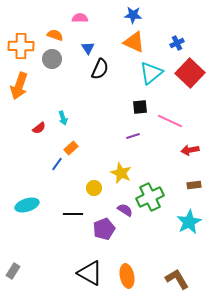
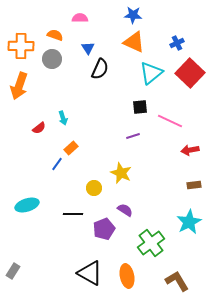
green cross: moved 1 px right, 46 px down; rotated 12 degrees counterclockwise
brown L-shape: moved 2 px down
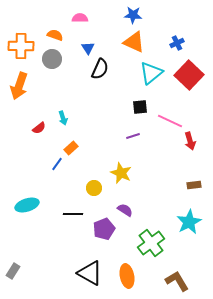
red square: moved 1 px left, 2 px down
red arrow: moved 9 px up; rotated 96 degrees counterclockwise
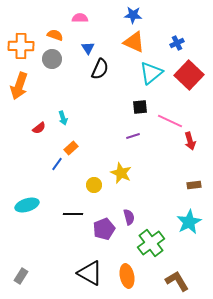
yellow circle: moved 3 px up
purple semicircle: moved 4 px right, 7 px down; rotated 42 degrees clockwise
gray rectangle: moved 8 px right, 5 px down
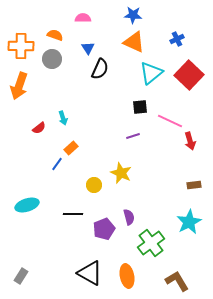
pink semicircle: moved 3 px right
blue cross: moved 4 px up
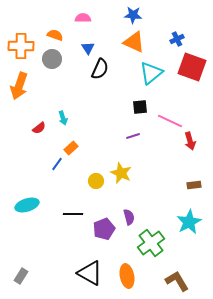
red square: moved 3 px right, 8 px up; rotated 24 degrees counterclockwise
yellow circle: moved 2 px right, 4 px up
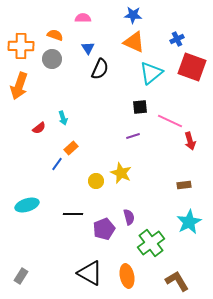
brown rectangle: moved 10 px left
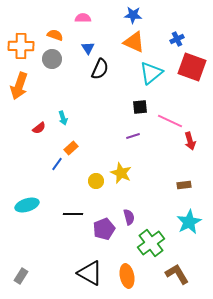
brown L-shape: moved 7 px up
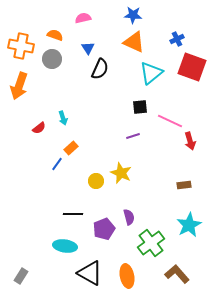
pink semicircle: rotated 14 degrees counterclockwise
orange cross: rotated 10 degrees clockwise
cyan ellipse: moved 38 px right, 41 px down; rotated 25 degrees clockwise
cyan star: moved 3 px down
brown L-shape: rotated 10 degrees counterclockwise
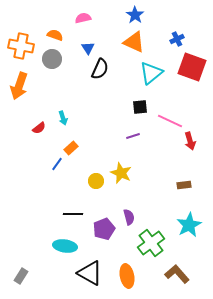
blue star: moved 2 px right; rotated 30 degrees clockwise
